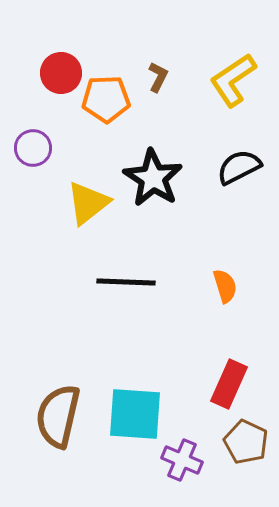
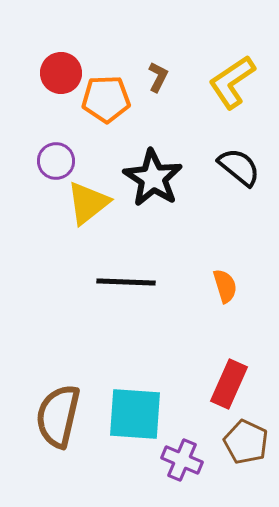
yellow L-shape: moved 1 px left, 2 px down
purple circle: moved 23 px right, 13 px down
black semicircle: rotated 66 degrees clockwise
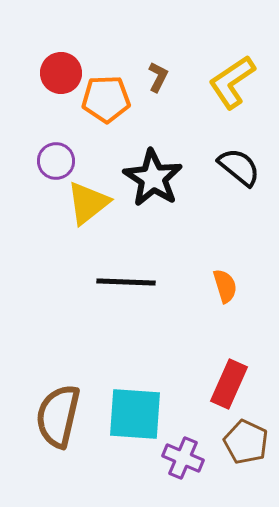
purple cross: moved 1 px right, 2 px up
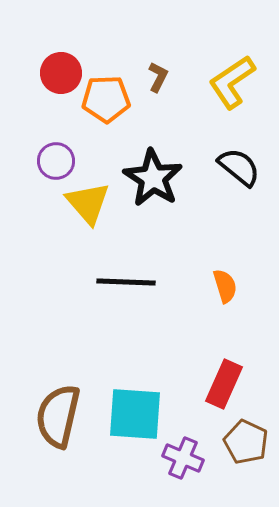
yellow triangle: rotated 33 degrees counterclockwise
red rectangle: moved 5 px left
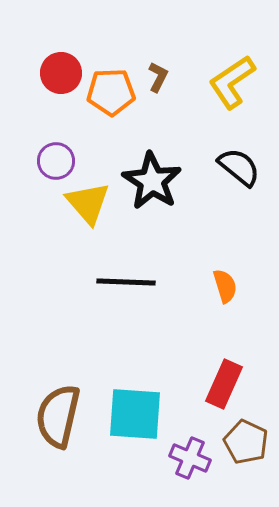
orange pentagon: moved 5 px right, 7 px up
black star: moved 1 px left, 3 px down
purple cross: moved 7 px right
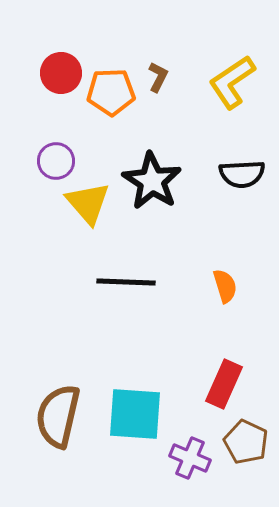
black semicircle: moved 3 px right, 7 px down; rotated 138 degrees clockwise
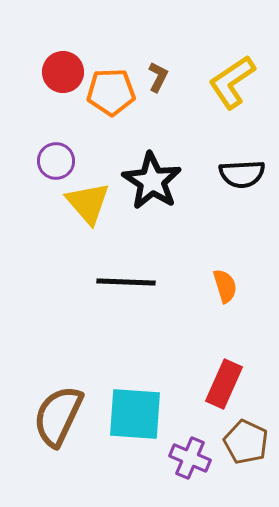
red circle: moved 2 px right, 1 px up
brown semicircle: rotated 12 degrees clockwise
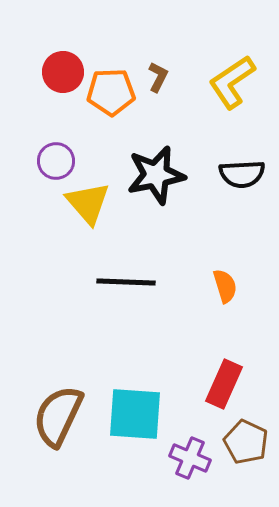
black star: moved 4 px right, 6 px up; rotated 28 degrees clockwise
